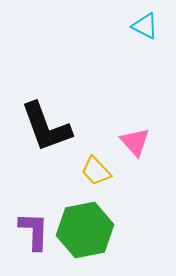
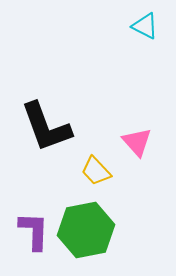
pink triangle: moved 2 px right
green hexagon: moved 1 px right
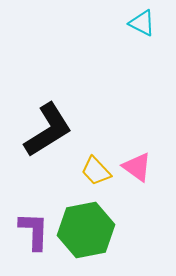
cyan triangle: moved 3 px left, 3 px up
black L-shape: moved 2 px right, 3 px down; rotated 102 degrees counterclockwise
pink triangle: moved 25 px down; rotated 12 degrees counterclockwise
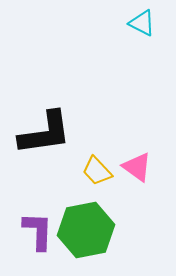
black L-shape: moved 3 px left, 3 px down; rotated 24 degrees clockwise
yellow trapezoid: moved 1 px right
purple L-shape: moved 4 px right
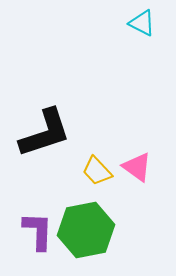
black L-shape: rotated 10 degrees counterclockwise
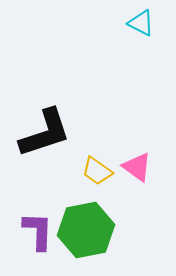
cyan triangle: moved 1 px left
yellow trapezoid: rotated 12 degrees counterclockwise
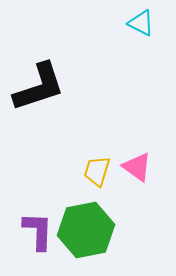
black L-shape: moved 6 px left, 46 px up
yellow trapezoid: rotated 72 degrees clockwise
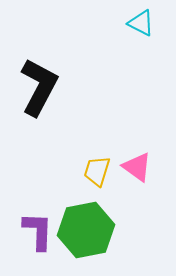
black L-shape: rotated 44 degrees counterclockwise
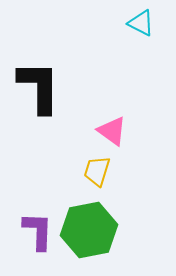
black L-shape: rotated 28 degrees counterclockwise
pink triangle: moved 25 px left, 36 px up
green hexagon: moved 3 px right
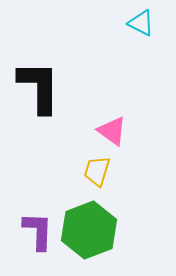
green hexagon: rotated 10 degrees counterclockwise
